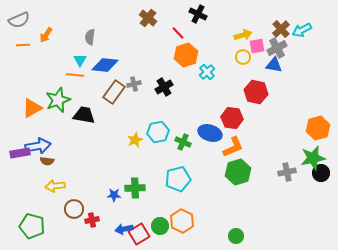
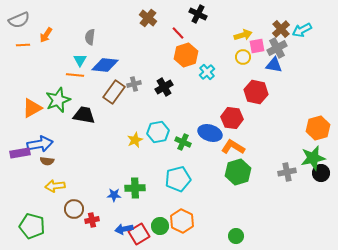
blue arrow at (38, 146): moved 2 px right, 2 px up
orange L-shape at (233, 147): rotated 125 degrees counterclockwise
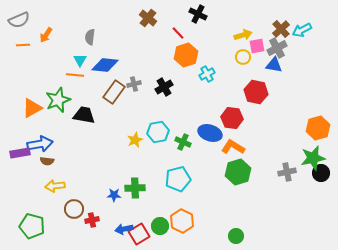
cyan cross at (207, 72): moved 2 px down; rotated 14 degrees clockwise
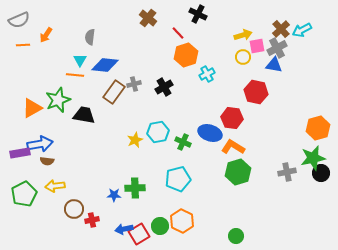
green pentagon at (32, 226): moved 8 px left, 32 px up; rotated 30 degrees clockwise
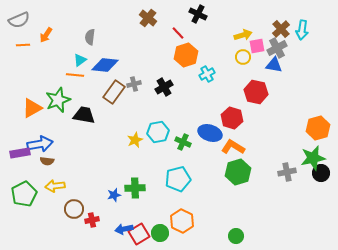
cyan arrow at (302, 30): rotated 54 degrees counterclockwise
cyan triangle at (80, 60): rotated 24 degrees clockwise
red hexagon at (232, 118): rotated 10 degrees clockwise
blue star at (114, 195): rotated 16 degrees counterclockwise
green circle at (160, 226): moved 7 px down
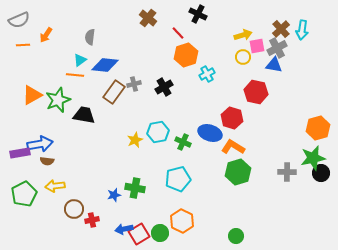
orange triangle at (32, 108): moved 13 px up
gray cross at (287, 172): rotated 12 degrees clockwise
green cross at (135, 188): rotated 12 degrees clockwise
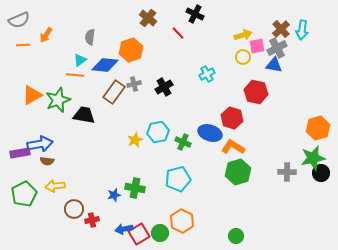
black cross at (198, 14): moved 3 px left
orange hexagon at (186, 55): moved 55 px left, 5 px up
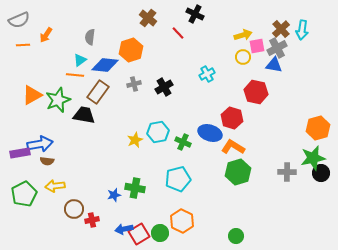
brown rectangle at (114, 92): moved 16 px left
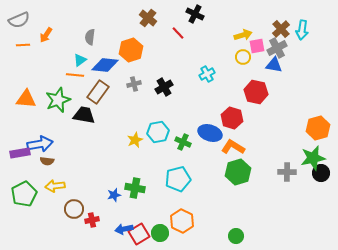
orange triangle at (32, 95): moved 6 px left, 4 px down; rotated 35 degrees clockwise
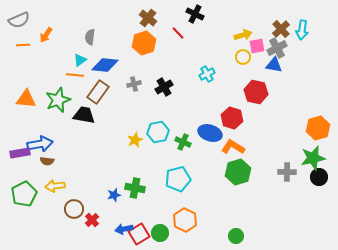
orange hexagon at (131, 50): moved 13 px right, 7 px up
black circle at (321, 173): moved 2 px left, 4 px down
red cross at (92, 220): rotated 32 degrees counterclockwise
orange hexagon at (182, 221): moved 3 px right, 1 px up
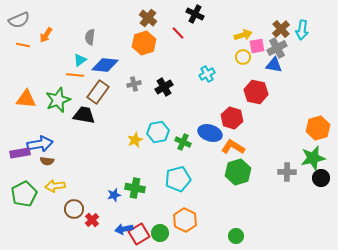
orange line at (23, 45): rotated 16 degrees clockwise
black circle at (319, 177): moved 2 px right, 1 px down
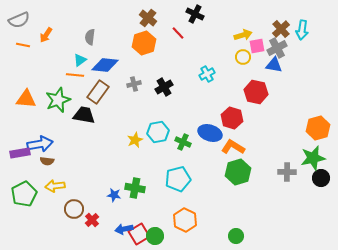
blue star at (114, 195): rotated 24 degrees clockwise
green circle at (160, 233): moved 5 px left, 3 px down
